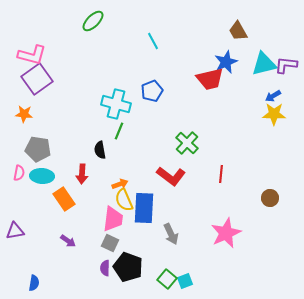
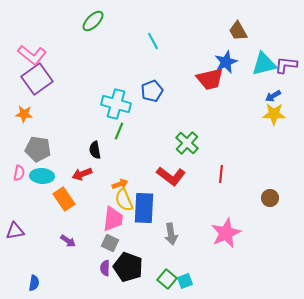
pink L-shape: rotated 24 degrees clockwise
black semicircle: moved 5 px left
red arrow: rotated 66 degrees clockwise
gray arrow: rotated 15 degrees clockwise
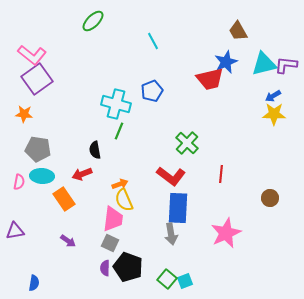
pink semicircle: moved 9 px down
blue rectangle: moved 34 px right
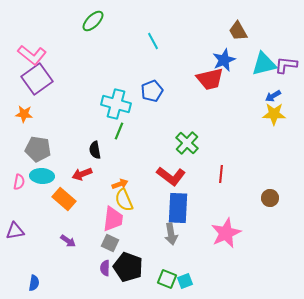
blue star: moved 2 px left, 2 px up
orange rectangle: rotated 15 degrees counterclockwise
green square: rotated 18 degrees counterclockwise
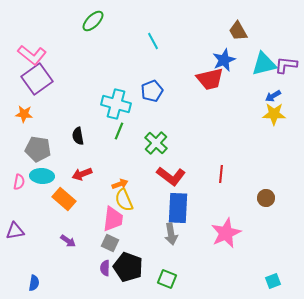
green cross: moved 31 px left
black semicircle: moved 17 px left, 14 px up
brown circle: moved 4 px left
cyan square: moved 88 px right
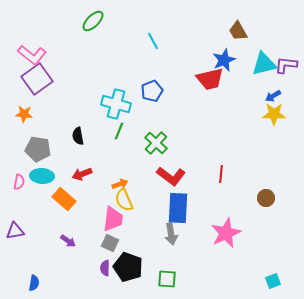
green square: rotated 18 degrees counterclockwise
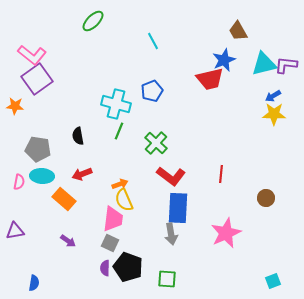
orange star: moved 9 px left, 8 px up
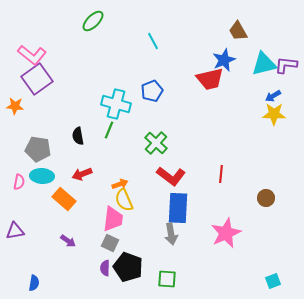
green line: moved 10 px left, 1 px up
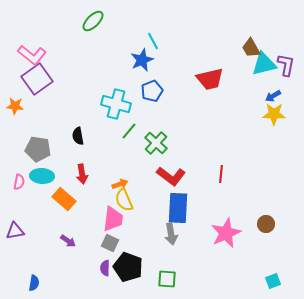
brown trapezoid: moved 13 px right, 17 px down
blue star: moved 82 px left
purple L-shape: rotated 95 degrees clockwise
green line: moved 20 px right, 1 px down; rotated 18 degrees clockwise
red arrow: rotated 78 degrees counterclockwise
brown circle: moved 26 px down
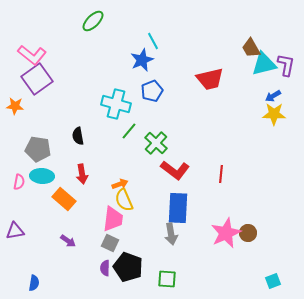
red L-shape: moved 4 px right, 6 px up
brown circle: moved 18 px left, 9 px down
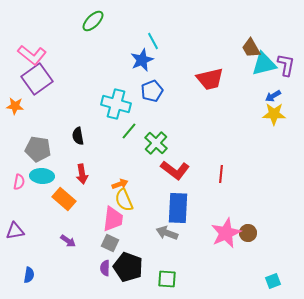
gray arrow: moved 4 px left, 1 px up; rotated 120 degrees clockwise
blue semicircle: moved 5 px left, 8 px up
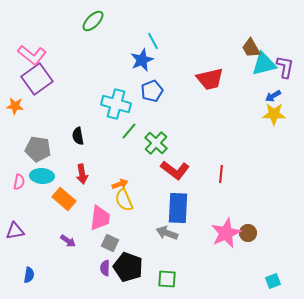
purple L-shape: moved 1 px left, 2 px down
pink trapezoid: moved 13 px left, 1 px up
